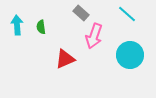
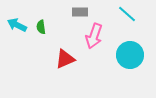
gray rectangle: moved 1 px left, 1 px up; rotated 42 degrees counterclockwise
cyan arrow: rotated 60 degrees counterclockwise
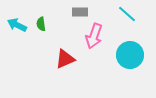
green semicircle: moved 3 px up
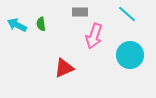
red triangle: moved 1 px left, 9 px down
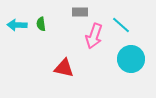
cyan line: moved 6 px left, 11 px down
cyan arrow: rotated 24 degrees counterclockwise
cyan circle: moved 1 px right, 4 px down
red triangle: rotated 35 degrees clockwise
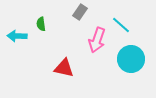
gray rectangle: rotated 56 degrees counterclockwise
cyan arrow: moved 11 px down
pink arrow: moved 3 px right, 4 px down
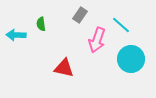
gray rectangle: moved 3 px down
cyan arrow: moved 1 px left, 1 px up
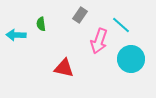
pink arrow: moved 2 px right, 1 px down
